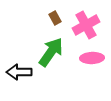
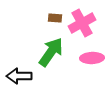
brown rectangle: rotated 56 degrees counterclockwise
pink cross: moved 4 px left, 2 px up
black arrow: moved 4 px down
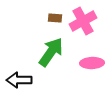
pink cross: moved 1 px right, 2 px up
pink ellipse: moved 5 px down
black arrow: moved 4 px down
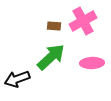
brown rectangle: moved 1 px left, 8 px down
green arrow: moved 5 px down; rotated 12 degrees clockwise
black arrow: moved 2 px left, 1 px up; rotated 20 degrees counterclockwise
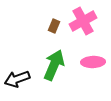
brown rectangle: rotated 72 degrees counterclockwise
green arrow: moved 3 px right, 8 px down; rotated 24 degrees counterclockwise
pink ellipse: moved 1 px right, 1 px up
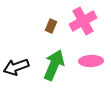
brown rectangle: moved 3 px left
pink ellipse: moved 2 px left, 1 px up
black arrow: moved 1 px left, 12 px up
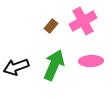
brown rectangle: rotated 16 degrees clockwise
